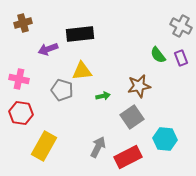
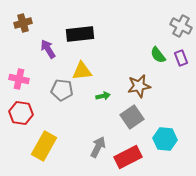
purple arrow: rotated 78 degrees clockwise
gray pentagon: rotated 10 degrees counterclockwise
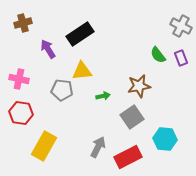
black rectangle: rotated 28 degrees counterclockwise
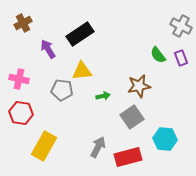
brown cross: rotated 12 degrees counterclockwise
red rectangle: rotated 12 degrees clockwise
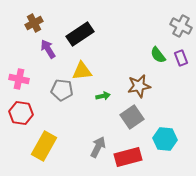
brown cross: moved 11 px right
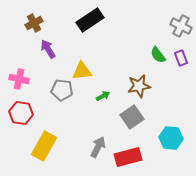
black rectangle: moved 10 px right, 14 px up
green arrow: rotated 16 degrees counterclockwise
cyan hexagon: moved 6 px right, 1 px up
